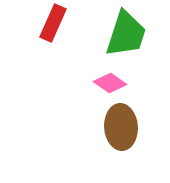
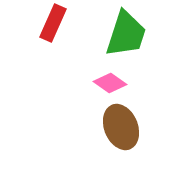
brown ellipse: rotated 18 degrees counterclockwise
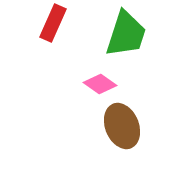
pink diamond: moved 10 px left, 1 px down
brown ellipse: moved 1 px right, 1 px up
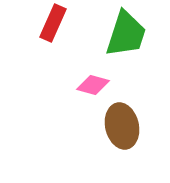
pink diamond: moved 7 px left, 1 px down; rotated 20 degrees counterclockwise
brown ellipse: rotated 9 degrees clockwise
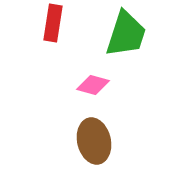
red rectangle: rotated 15 degrees counterclockwise
brown ellipse: moved 28 px left, 15 px down
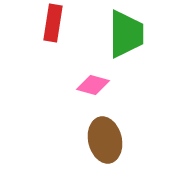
green trapezoid: rotated 18 degrees counterclockwise
brown ellipse: moved 11 px right, 1 px up
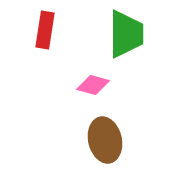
red rectangle: moved 8 px left, 7 px down
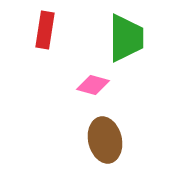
green trapezoid: moved 4 px down
